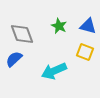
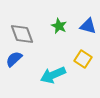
yellow square: moved 2 px left, 7 px down; rotated 12 degrees clockwise
cyan arrow: moved 1 px left, 4 px down
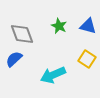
yellow square: moved 4 px right
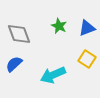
blue triangle: moved 1 px left, 2 px down; rotated 36 degrees counterclockwise
gray diamond: moved 3 px left
blue semicircle: moved 5 px down
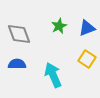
green star: rotated 21 degrees clockwise
blue semicircle: moved 3 px right; rotated 42 degrees clockwise
cyan arrow: rotated 90 degrees clockwise
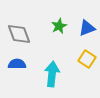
cyan arrow: moved 1 px left, 1 px up; rotated 30 degrees clockwise
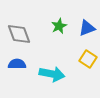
yellow square: moved 1 px right
cyan arrow: rotated 95 degrees clockwise
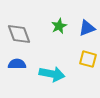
yellow square: rotated 18 degrees counterclockwise
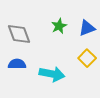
yellow square: moved 1 px left, 1 px up; rotated 30 degrees clockwise
